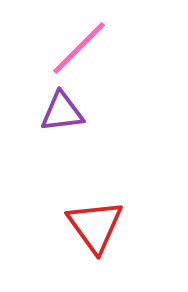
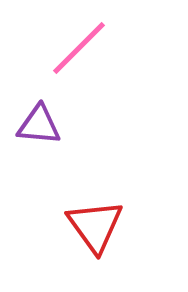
purple triangle: moved 23 px left, 13 px down; rotated 12 degrees clockwise
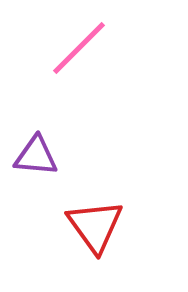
purple triangle: moved 3 px left, 31 px down
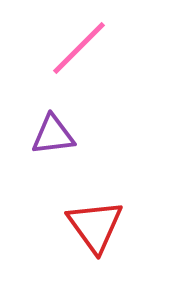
purple triangle: moved 17 px right, 21 px up; rotated 12 degrees counterclockwise
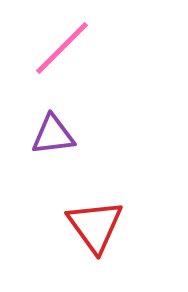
pink line: moved 17 px left
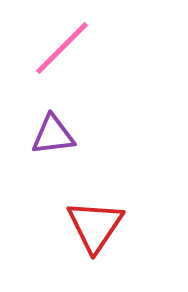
red triangle: rotated 10 degrees clockwise
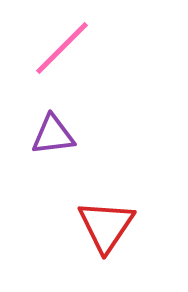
red triangle: moved 11 px right
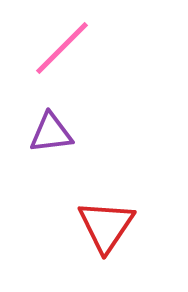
purple triangle: moved 2 px left, 2 px up
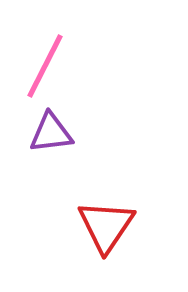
pink line: moved 17 px left, 18 px down; rotated 18 degrees counterclockwise
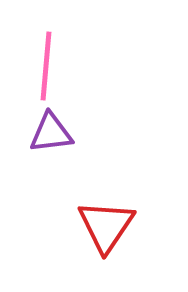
pink line: moved 1 px right; rotated 22 degrees counterclockwise
